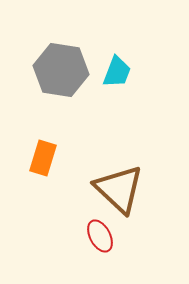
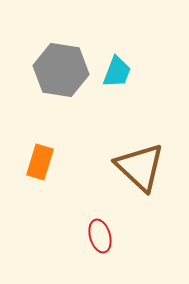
orange rectangle: moved 3 px left, 4 px down
brown triangle: moved 21 px right, 22 px up
red ellipse: rotated 12 degrees clockwise
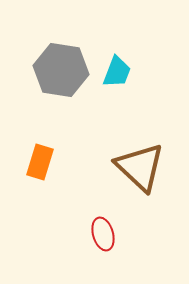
red ellipse: moved 3 px right, 2 px up
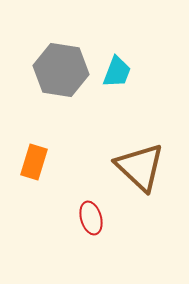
orange rectangle: moved 6 px left
red ellipse: moved 12 px left, 16 px up
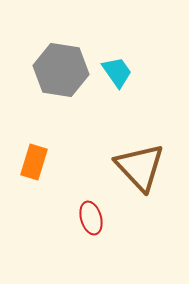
cyan trapezoid: rotated 56 degrees counterclockwise
brown triangle: rotated 4 degrees clockwise
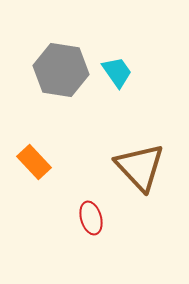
orange rectangle: rotated 60 degrees counterclockwise
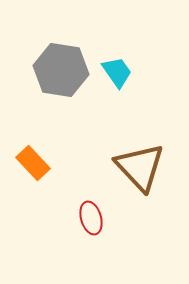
orange rectangle: moved 1 px left, 1 px down
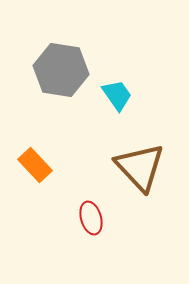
cyan trapezoid: moved 23 px down
orange rectangle: moved 2 px right, 2 px down
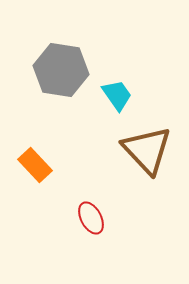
brown triangle: moved 7 px right, 17 px up
red ellipse: rotated 12 degrees counterclockwise
